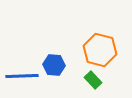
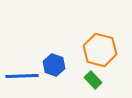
blue hexagon: rotated 15 degrees clockwise
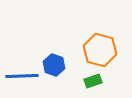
green rectangle: moved 1 px down; rotated 66 degrees counterclockwise
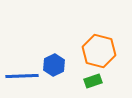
orange hexagon: moved 1 px left, 1 px down
blue hexagon: rotated 15 degrees clockwise
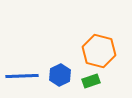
blue hexagon: moved 6 px right, 10 px down
green rectangle: moved 2 px left
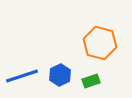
orange hexagon: moved 1 px right, 8 px up
blue line: rotated 16 degrees counterclockwise
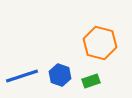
blue hexagon: rotated 15 degrees counterclockwise
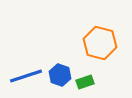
blue line: moved 4 px right
green rectangle: moved 6 px left, 1 px down
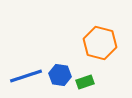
blue hexagon: rotated 10 degrees counterclockwise
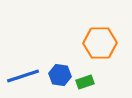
orange hexagon: rotated 16 degrees counterclockwise
blue line: moved 3 px left
